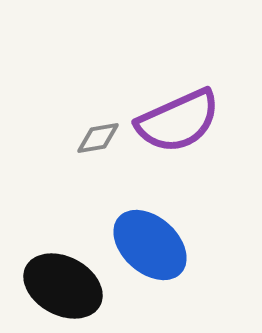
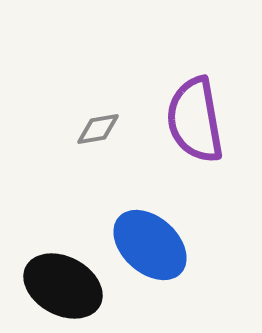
purple semicircle: moved 17 px right, 1 px up; rotated 104 degrees clockwise
gray diamond: moved 9 px up
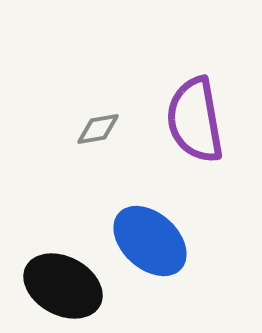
blue ellipse: moved 4 px up
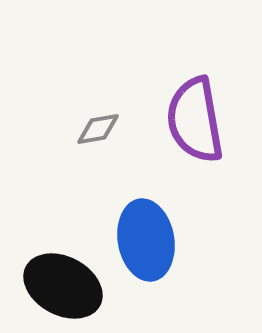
blue ellipse: moved 4 px left, 1 px up; rotated 38 degrees clockwise
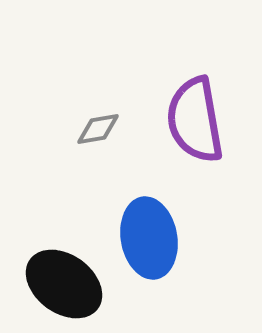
blue ellipse: moved 3 px right, 2 px up
black ellipse: moved 1 px right, 2 px up; rotated 8 degrees clockwise
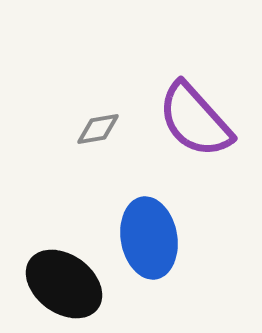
purple semicircle: rotated 32 degrees counterclockwise
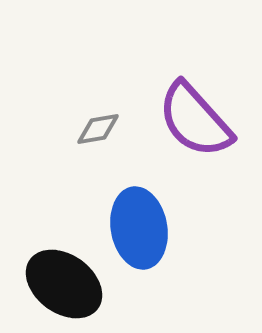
blue ellipse: moved 10 px left, 10 px up
